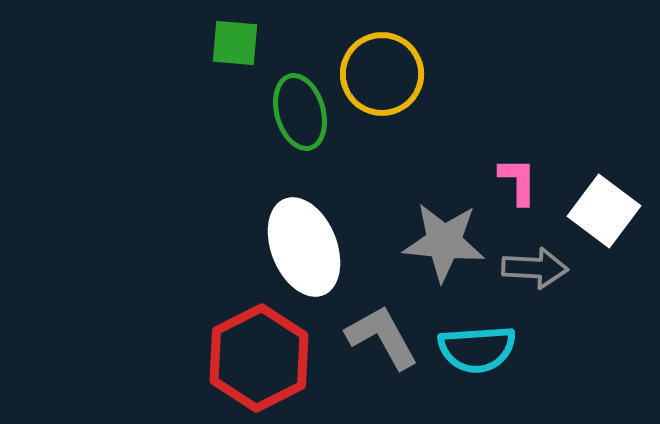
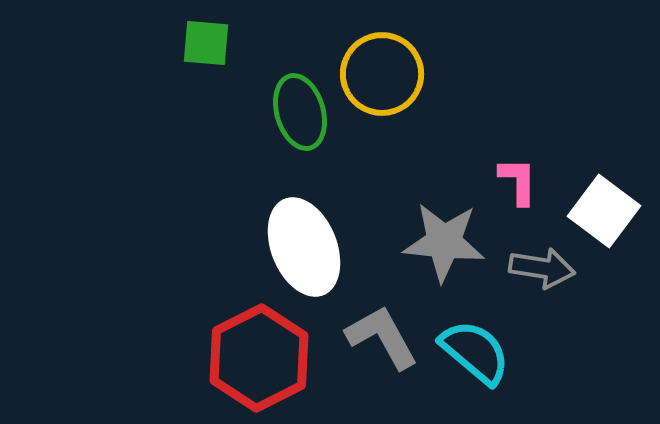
green square: moved 29 px left
gray arrow: moved 7 px right; rotated 6 degrees clockwise
cyan semicircle: moved 2 px left, 3 px down; rotated 136 degrees counterclockwise
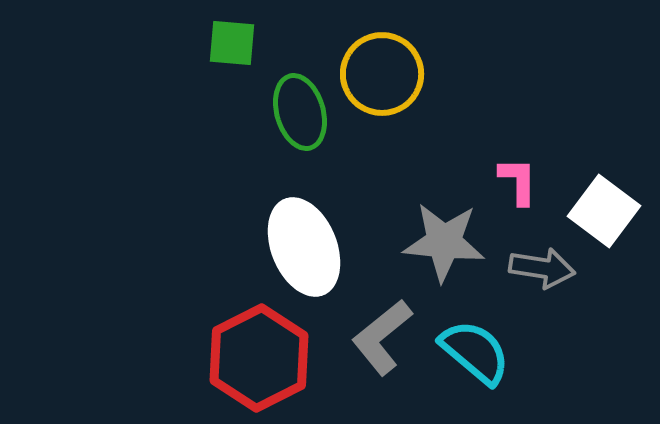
green square: moved 26 px right
gray L-shape: rotated 100 degrees counterclockwise
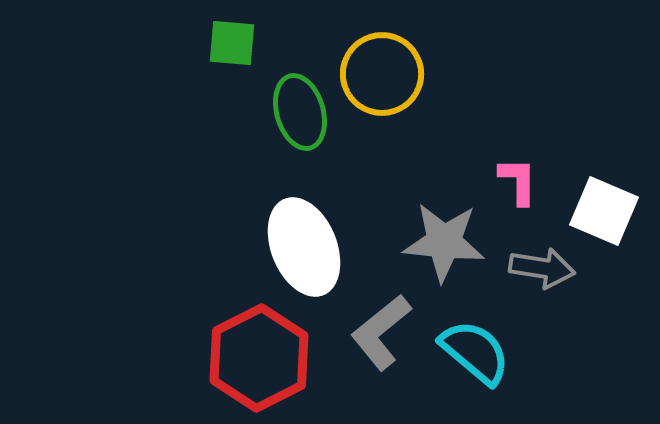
white square: rotated 14 degrees counterclockwise
gray L-shape: moved 1 px left, 5 px up
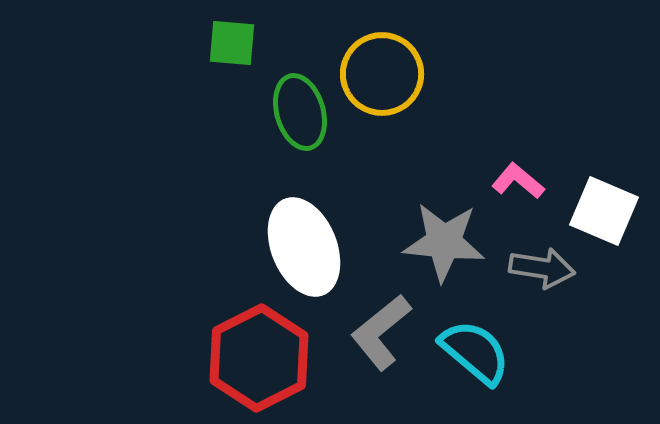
pink L-shape: rotated 50 degrees counterclockwise
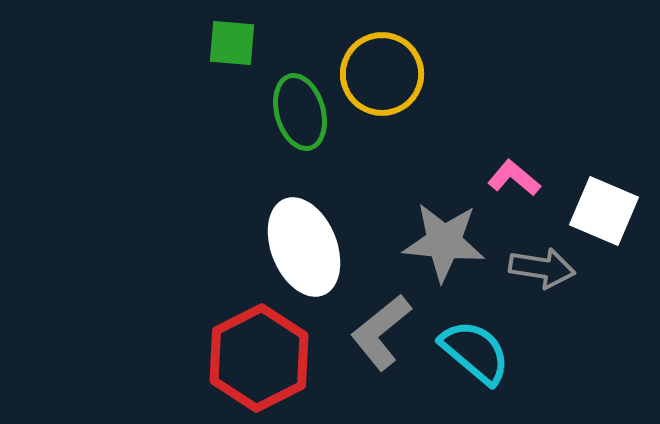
pink L-shape: moved 4 px left, 3 px up
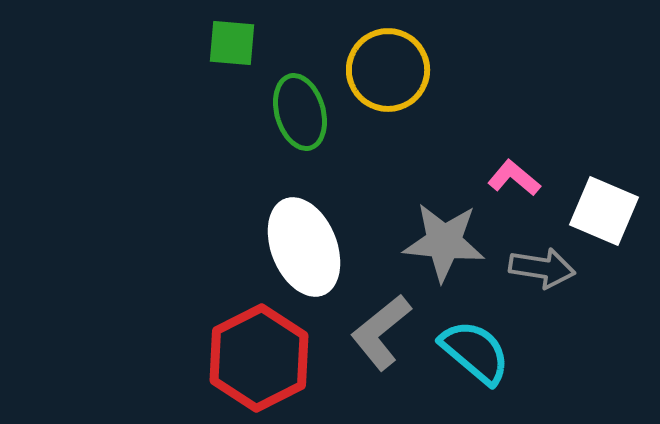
yellow circle: moved 6 px right, 4 px up
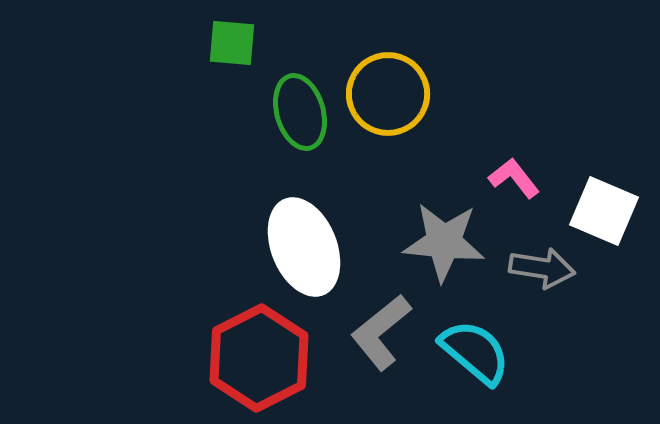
yellow circle: moved 24 px down
pink L-shape: rotated 12 degrees clockwise
